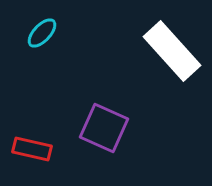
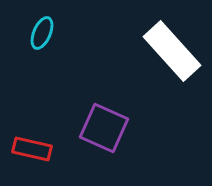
cyan ellipse: rotated 20 degrees counterclockwise
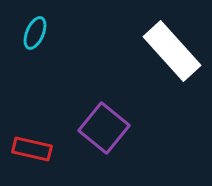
cyan ellipse: moved 7 px left
purple square: rotated 15 degrees clockwise
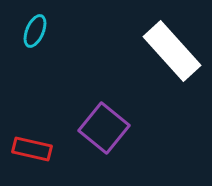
cyan ellipse: moved 2 px up
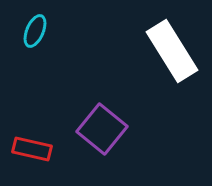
white rectangle: rotated 10 degrees clockwise
purple square: moved 2 px left, 1 px down
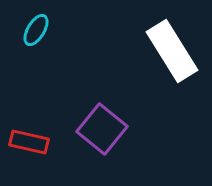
cyan ellipse: moved 1 px right, 1 px up; rotated 8 degrees clockwise
red rectangle: moved 3 px left, 7 px up
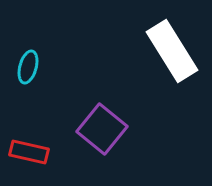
cyan ellipse: moved 8 px left, 37 px down; rotated 16 degrees counterclockwise
red rectangle: moved 10 px down
